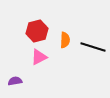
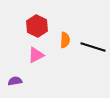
red hexagon: moved 5 px up; rotated 20 degrees counterclockwise
pink triangle: moved 3 px left, 2 px up
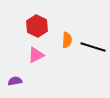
orange semicircle: moved 2 px right
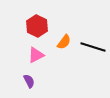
orange semicircle: moved 3 px left, 2 px down; rotated 35 degrees clockwise
purple semicircle: moved 14 px right; rotated 72 degrees clockwise
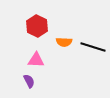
orange semicircle: rotated 56 degrees clockwise
pink triangle: moved 5 px down; rotated 30 degrees clockwise
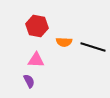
red hexagon: rotated 15 degrees counterclockwise
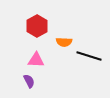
red hexagon: rotated 20 degrees clockwise
black line: moved 4 px left, 9 px down
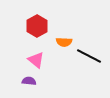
black line: rotated 10 degrees clockwise
pink triangle: rotated 36 degrees clockwise
purple semicircle: rotated 56 degrees counterclockwise
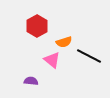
orange semicircle: rotated 21 degrees counterclockwise
pink triangle: moved 16 px right
purple semicircle: moved 2 px right
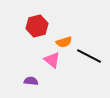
red hexagon: rotated 15 degrees clockwise
